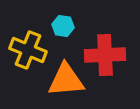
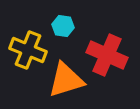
red cross: moved 2 px right; rotated 27 degrees clockwise
orange triangle: rotated 12 degrees counterclockwise
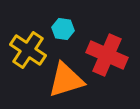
cyan hexagon: moved 3 px down
yellow cross: rotated 12 degrees clockwise
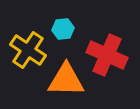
cyan hexagon: rotated 15 degrees counterclockwise
orange triangle: rotated 18 degrees clockwise
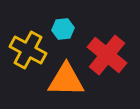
yellow cross: rotated 6 degrees counterclockwise
red cross: rotated 15 degrees clockwise
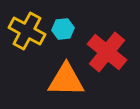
yellow cross: moved 1 px left, 19 px up
red cross: moved 3 px up
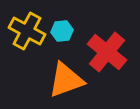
cyan hexagon: moved 1 px left, 2 px down
orange triangle: rotated 21 degrees counterclockwise
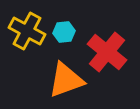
cyan hexagon: moved 2 px right, 1 px down
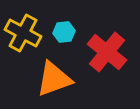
yellow cross: moved 4 px left, 2 px down
orange triangle: moved 12 px left, 1 px up
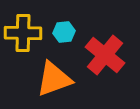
yellow cross: rotated 27 degrees counterclockwise
red cross: moved 2 px left, 3 px down
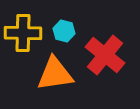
cyan hexagon: moved 1 px up; rotated 20 degrees clockwise
orange triangle: moved 1 px right, 5 px up; rotated 12 degrees clockwise
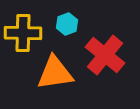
cyan hexagon: moved 3 px right, 7 px up; rotated 25 degrees clockwise
orange triangle: moved 1 px up
